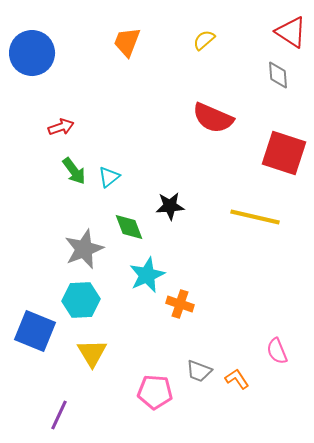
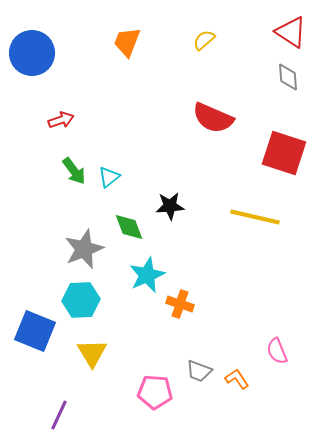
gray diamond: moved 10 px right, 2 px down
red arrow: moved 7 px up
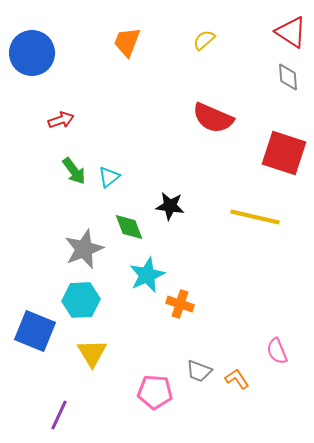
black star: rotated 12 degrees clockwise
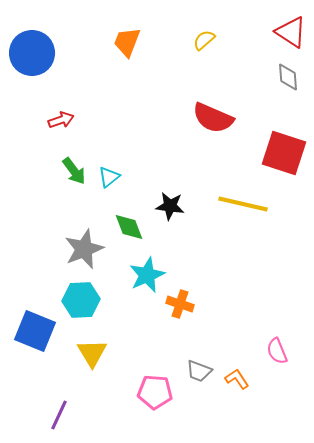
yellow line: moved 12 px left, 13 px up
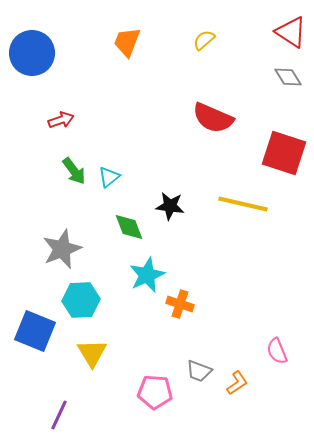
gray diamond: rotated 28 degrees counterclockwise
gray star: moved 22 px left
orange L-shape: moved 4 px down; rotated 90 degrees clockwise
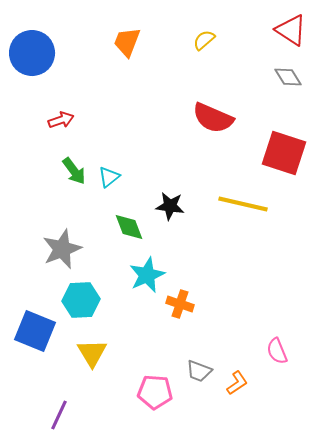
red triangle: moved 2 px up
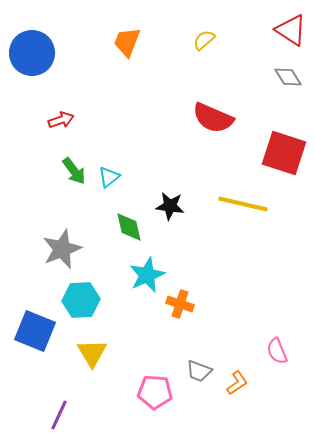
green diamond: rotated 8 degrees clockwise
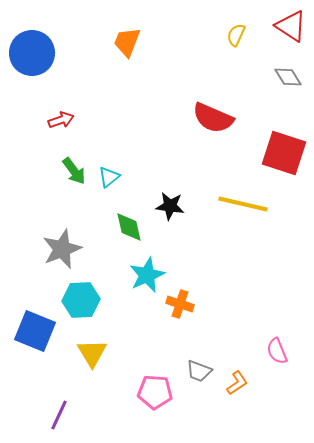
red triangle: moved 4 px up
yellow semicircle: moved 32 px right, 5 px up; rotated 25 degrees counterclockwise
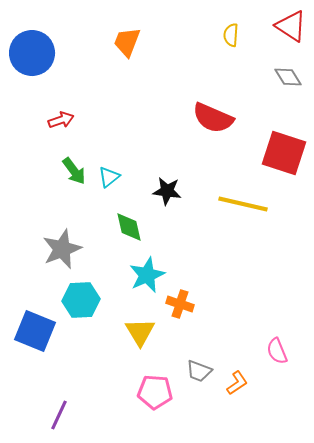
yellow semicircle: moved 5 px left; rotated 20 degrees counterclockwise
black star: moved 3 px left, 15 px up
yellow triangle: moved 48 px right, 21 px up
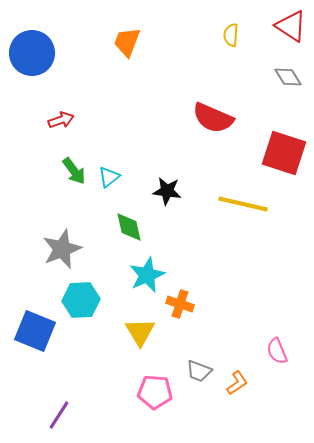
purple line: rotated 8 degrees clockwise
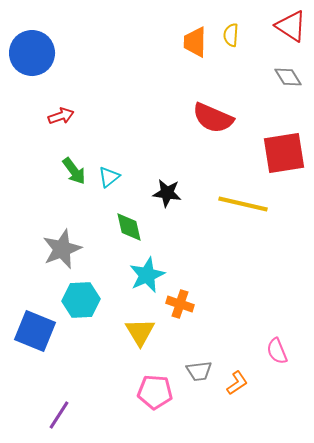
orange trapezoid: moved 68 px right; rotated 20 degrees counterclockwise
red arrow: moved 4 px up
red square: rotated 27 degrees counterclockwise
black star: moved 2 px down
gray trapezoid: rotated 28 degrees counterclockwise
